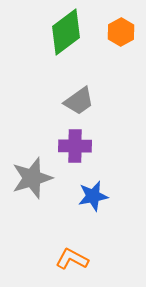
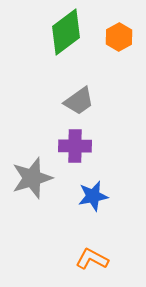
orange hexagon: moved 2 px left, 5 px down
orange L-shape: moved 20 px right
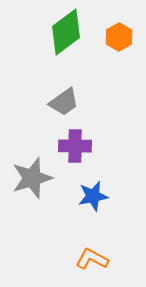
gray trapezoid: moved 15 px left, 1 px down
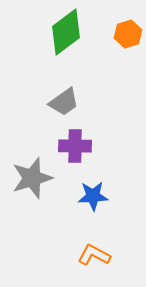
orange hexagon: moved 9 px right, 3 px up; rotated 12 degrees clockwise
blue star: rotated 8 degrees clockwise
orange L-shape: moved 2 px right, 4 px up
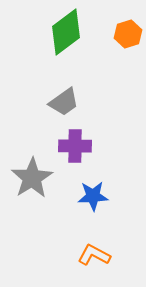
gray star: rotated 15 degrees counterclockwise
